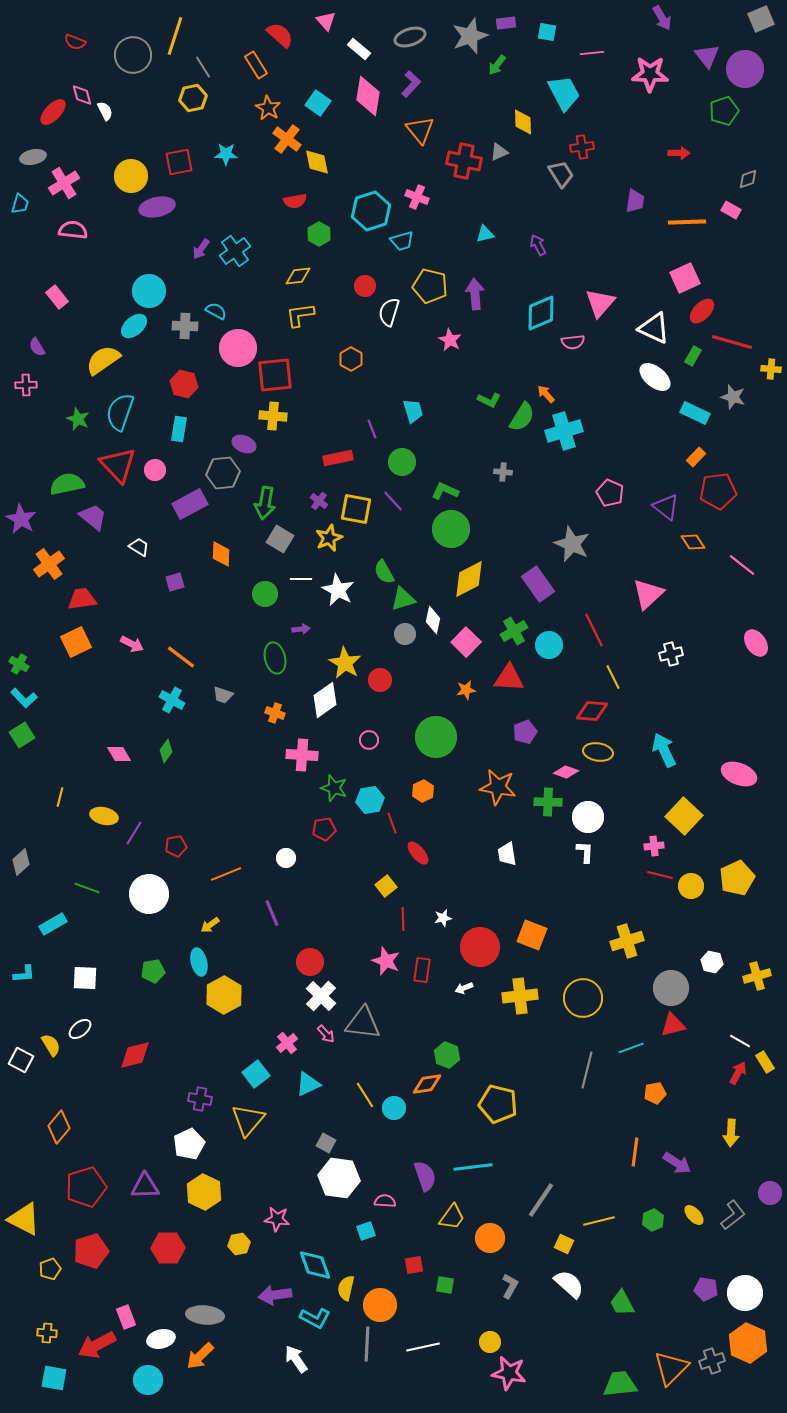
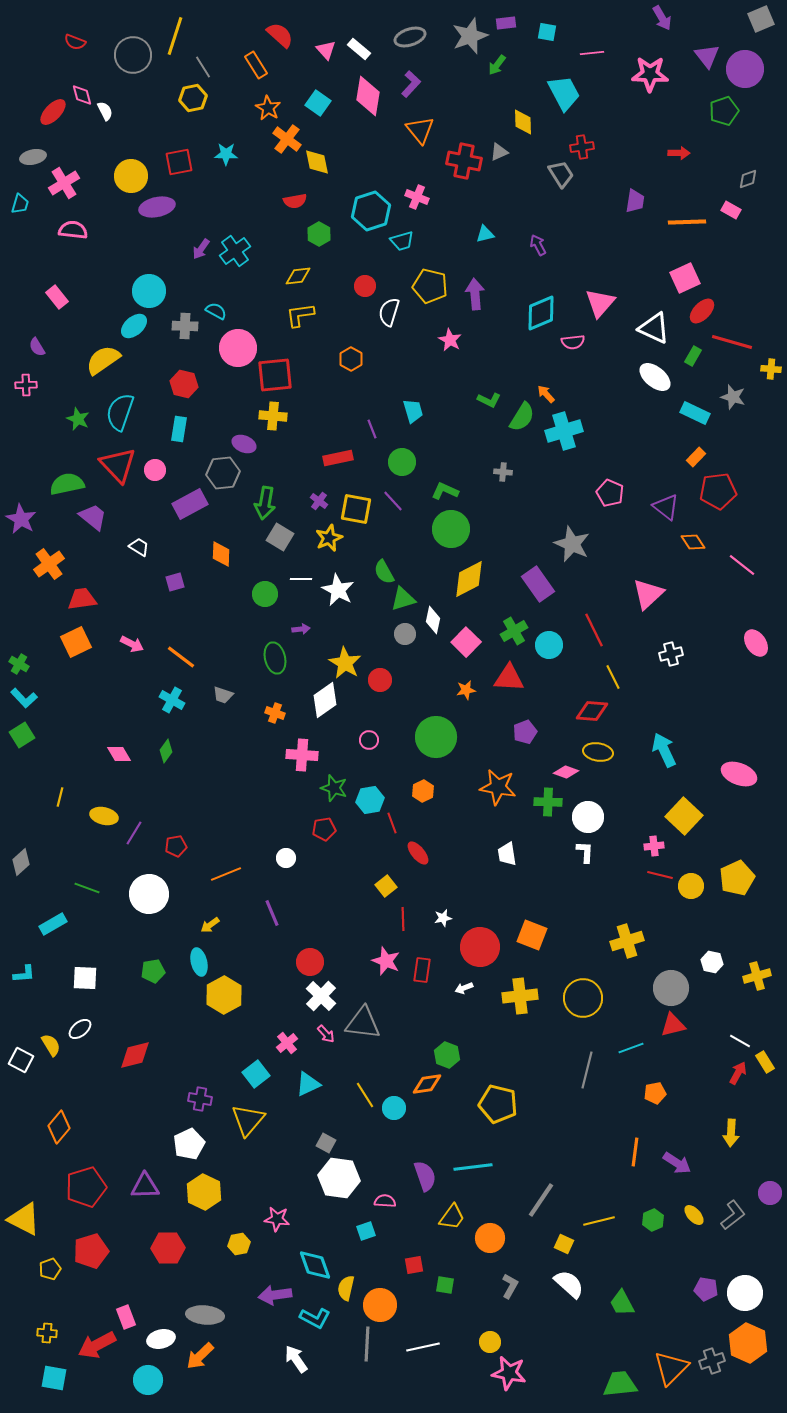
pink triangle at (326, 21): moved 29 px down
gray square at (280, 539): moved 2 px up
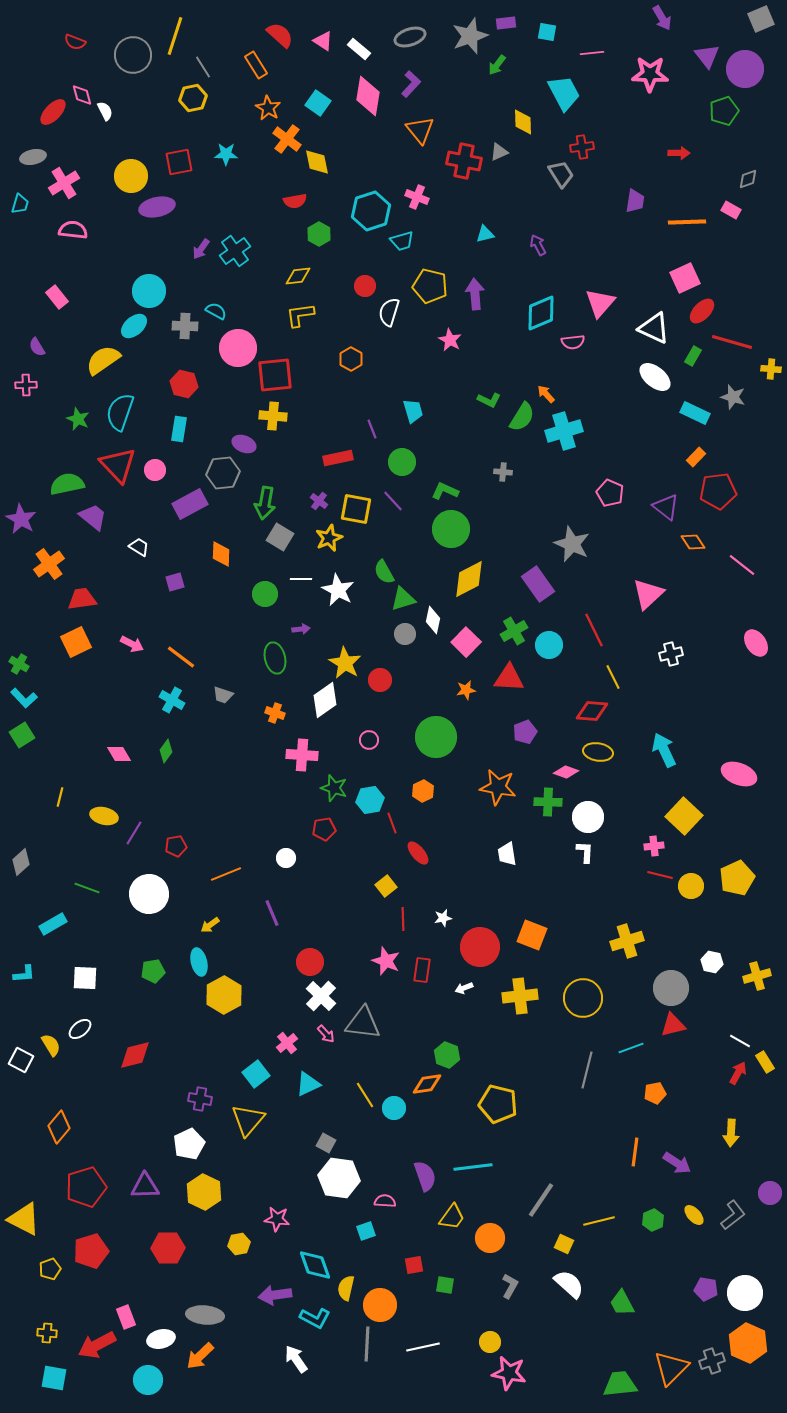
pink triangle at (326, 50): moved 3 px left, 9 px up; rotated 15 degrees counterclockwise
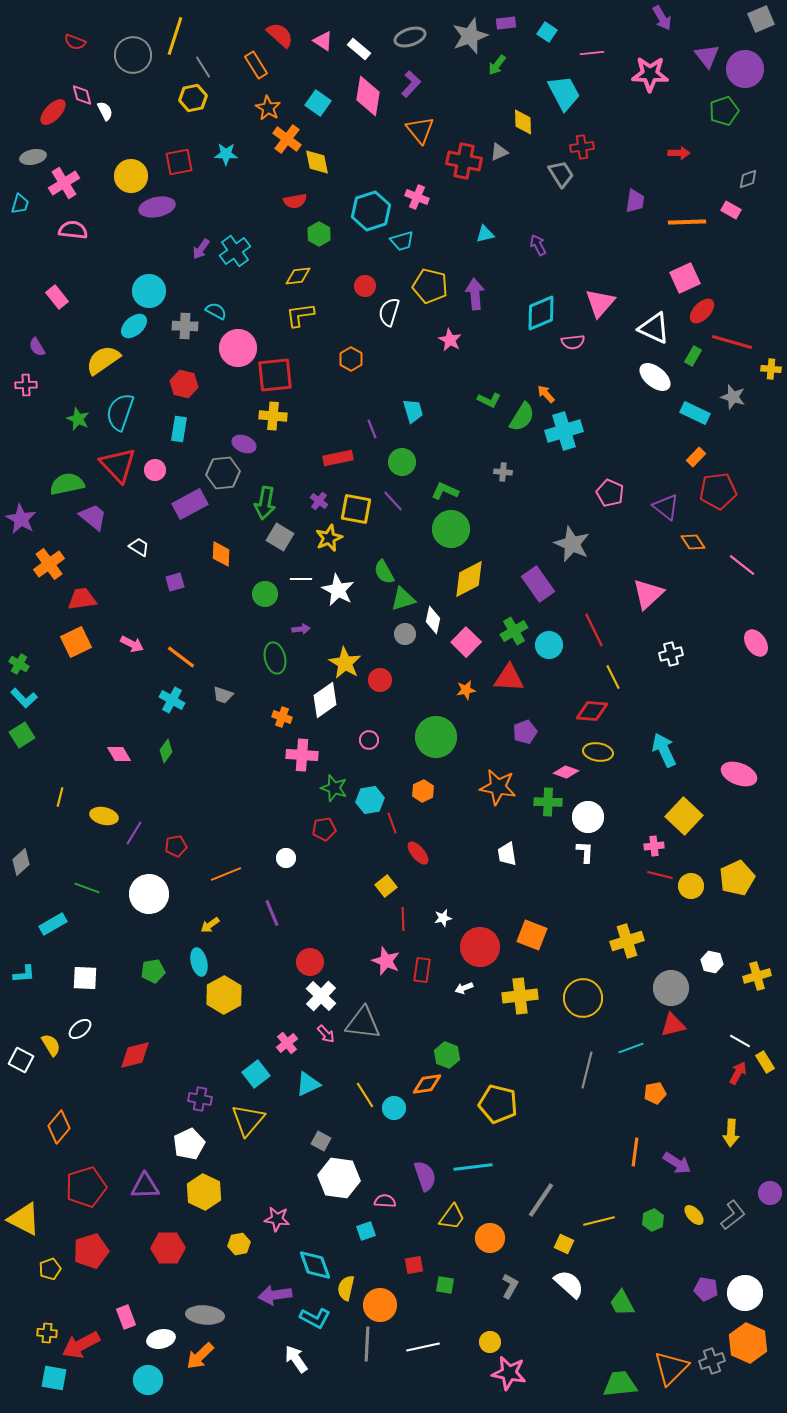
cyan square at (547, 32): rotated 24 degrees clockwise
orange cross at (275, 713): moved 7 px right, 4 px down
gray square at (326, 1143): moved 5 px left, 2 px up
red arrow at (97, 1345): moved 16 px left
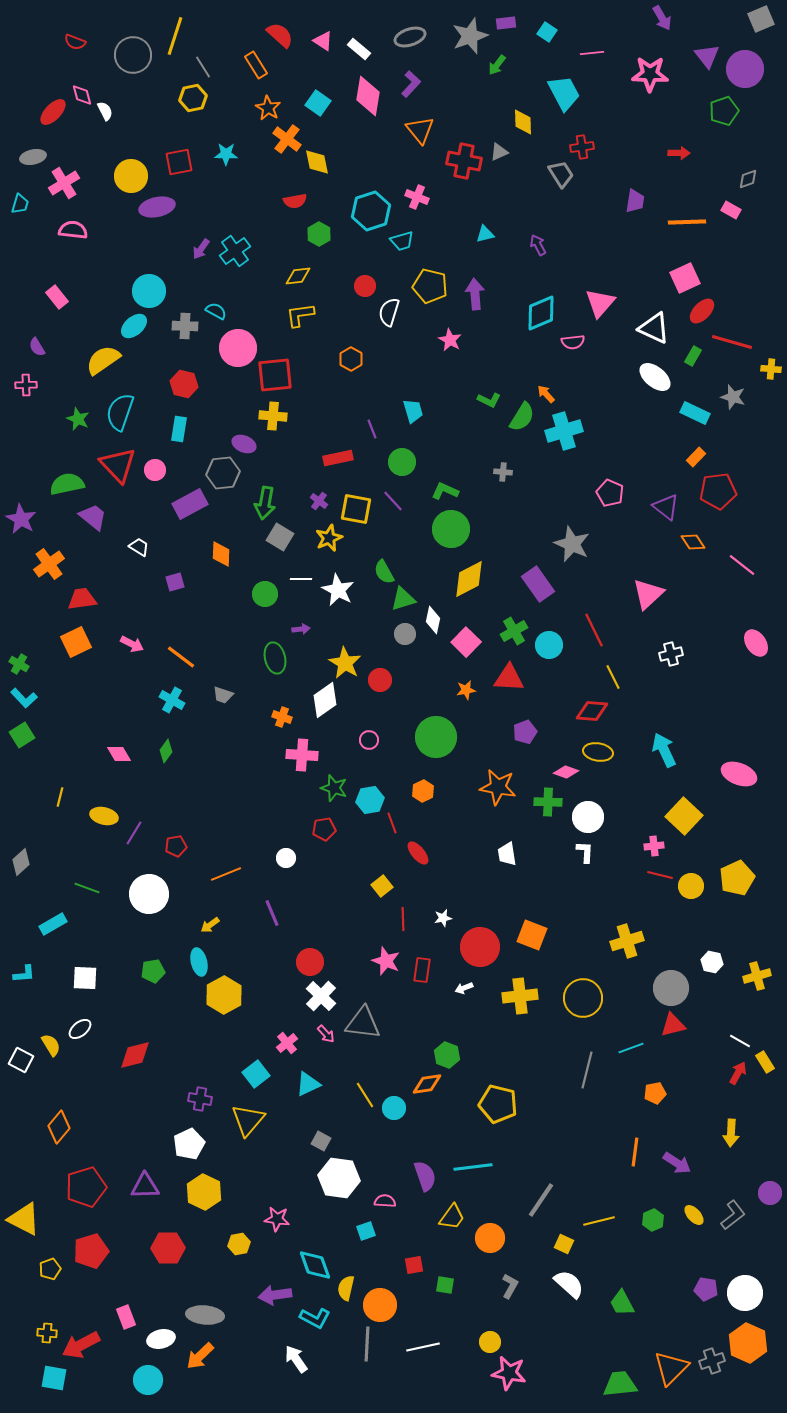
yellow square at (386, 886): moved 4 px left
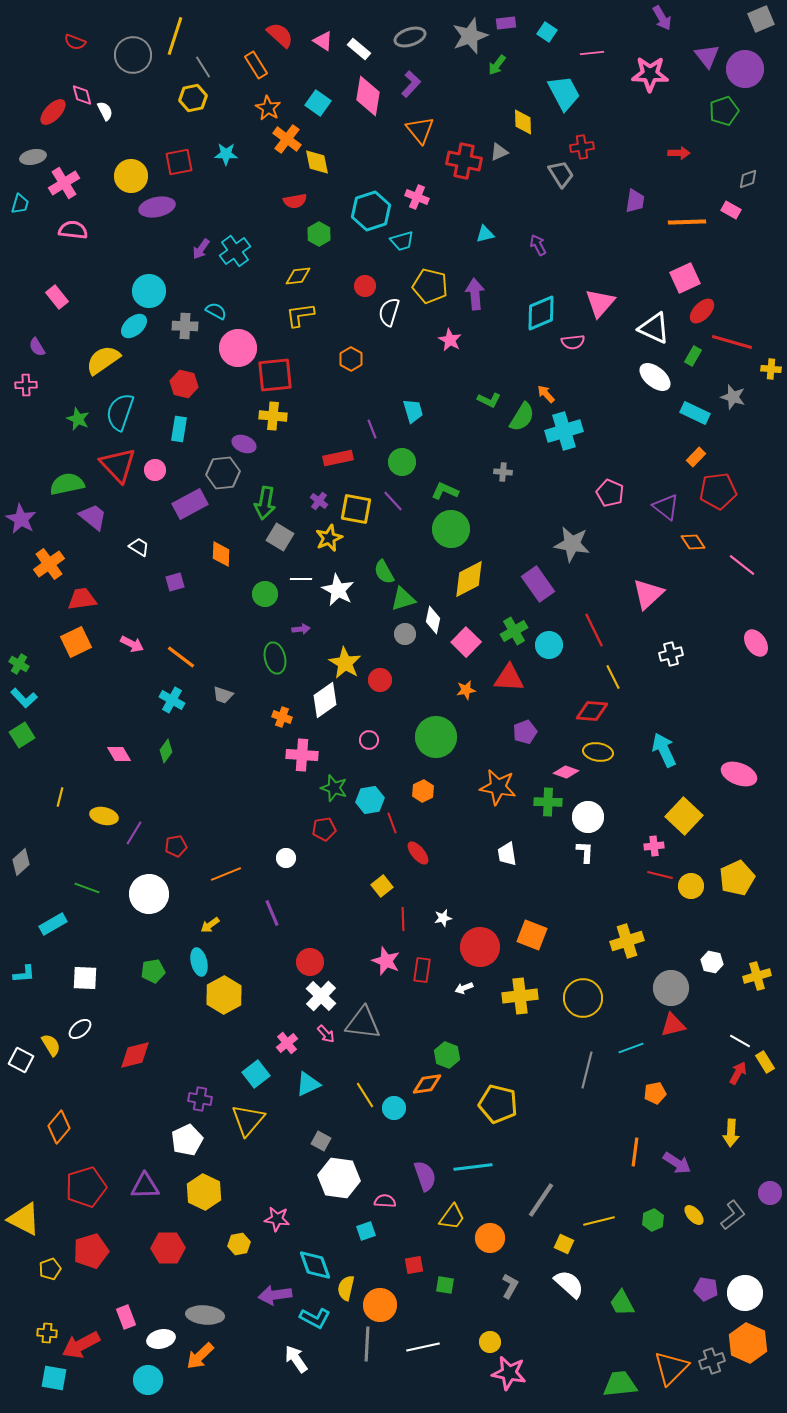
gray star at (572, 544): rotated 15 degrees counterclockwise
white pentagon at (189, 1144): moved 2 px left, 4 px up
